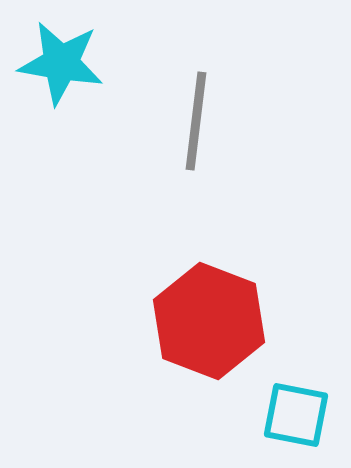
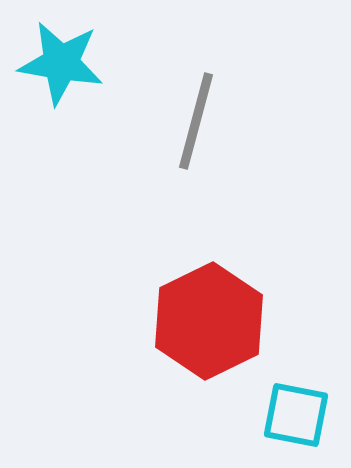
gray line: rotated 8 degrees clockwise
red hexagon: rotated 13 degrees clockwise
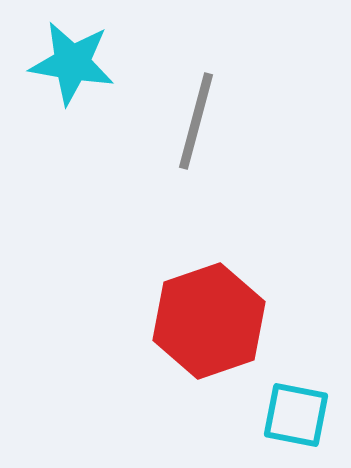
cyan star: moved 11 px right
red hexagon: rotated 7 degrees clockwise
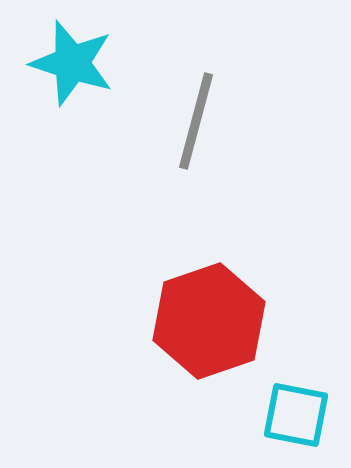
cyan star: rotated 8 degrees clockwise
